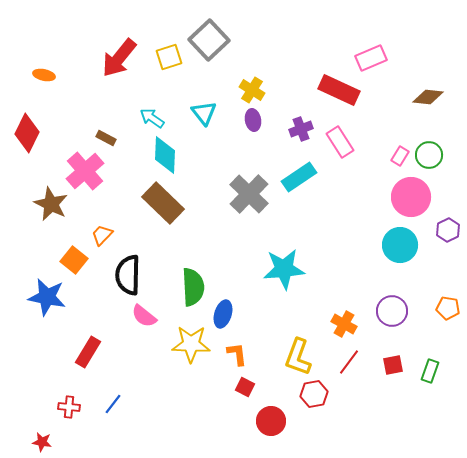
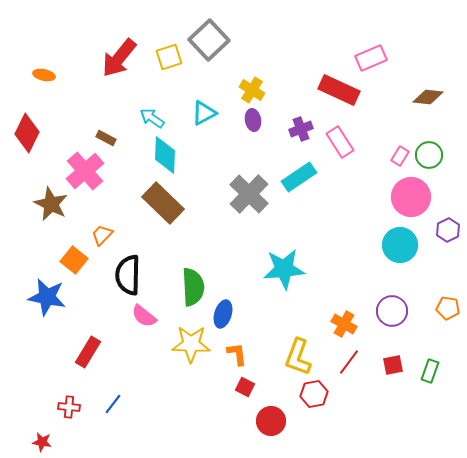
cyan triangle at (204, 113): rotated 40 degrees clockwise
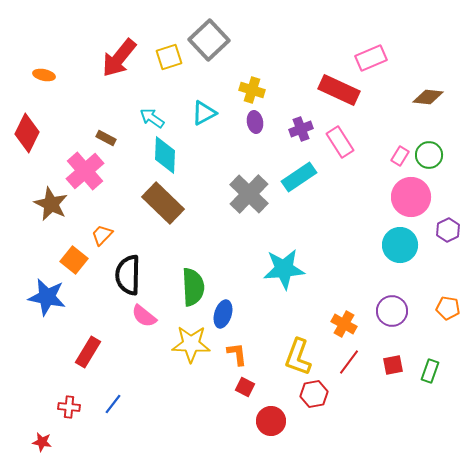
yellow cross at (252, 90): rotated 15 degrees counterclockwise
purple ellipse at (253, 120): moved 2 px right, 2 px down
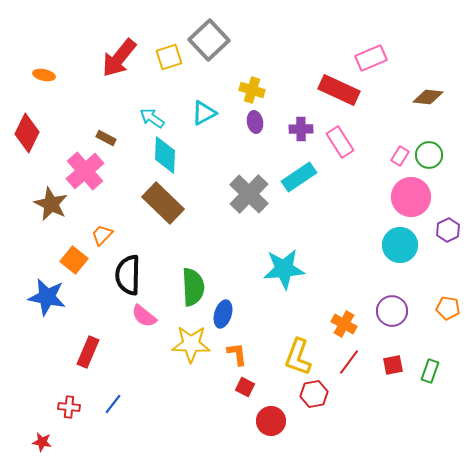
purple cross at (301, 129): rotated 20 degrees clockwise
red rectangle at (88, 352): rotated 8 degrees counterclockwise
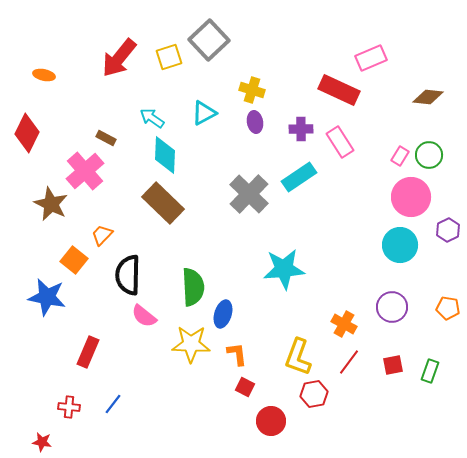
purple circle at (392, 311): moved 4 px up
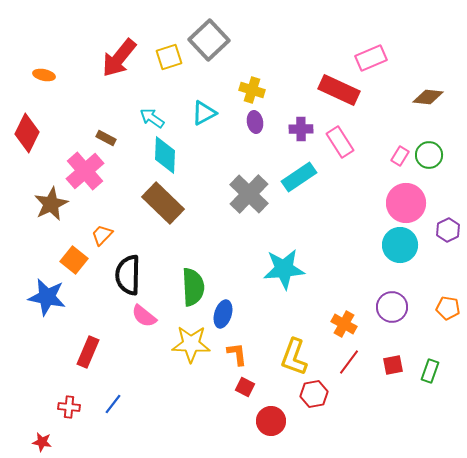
pink circle at (411, 197): moved 5 px left, 6 px down
brown star at (51, 204): rotated 20 degrees clockwise
yellow L-shape at (298, 357): moved 4 px left
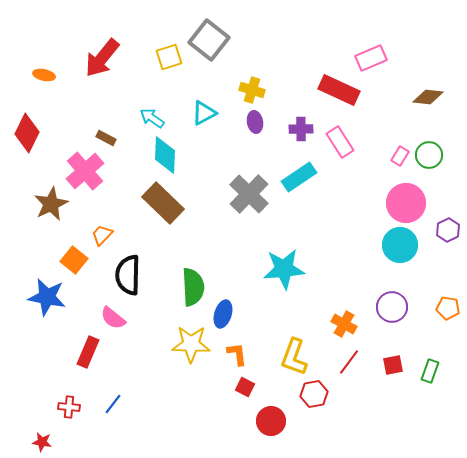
gray square at (209, 40): rotated 9 degrees counterclockwise
red arrow at (119, 58): moved 17 px left
pink semicircle at (144, 316): moved 31 px left, 2 px down
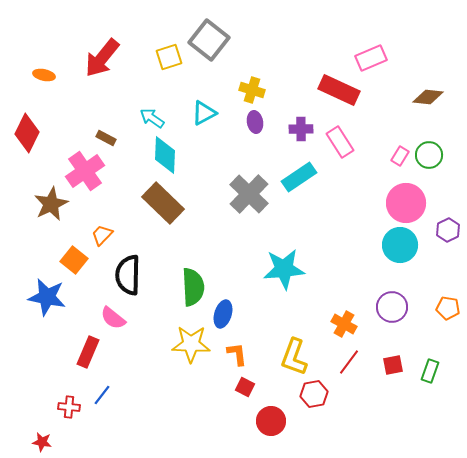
pink cross at (85, 171): rotated 6 degrees clockwise
blue line at (113, 404): moved 11 px left, 9 px up
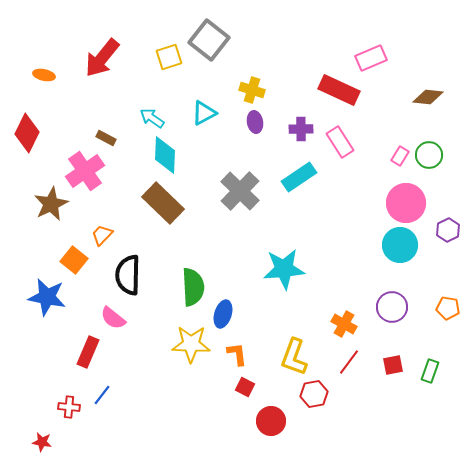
gray cross at (249, 194): moved 9 px left, 3 px up
